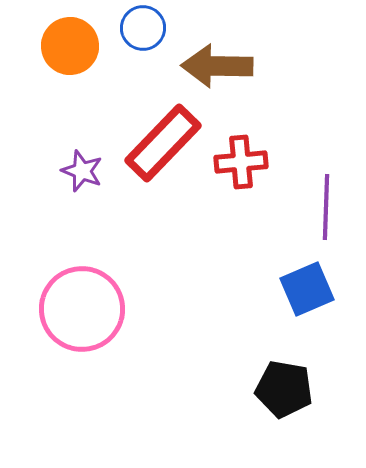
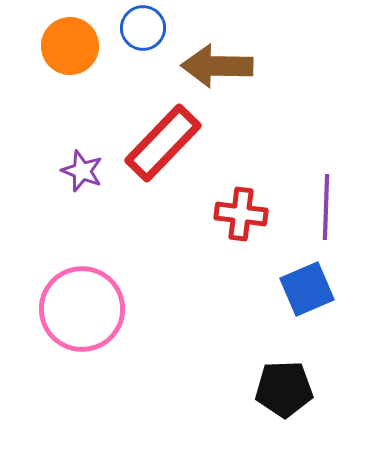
red cross: moved 52 px down; rotated 12 degrees clockwise
black pentagon: rotated 12 degrees counterclockwise
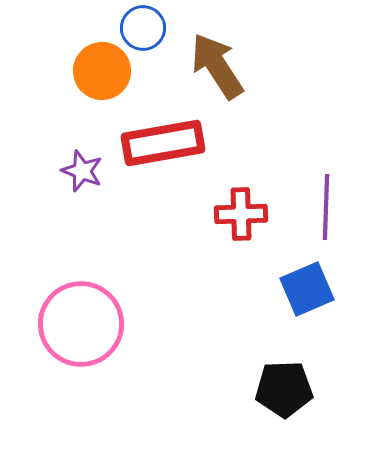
orange circle: moved 32 px right, 25 px down
brown arrow: rotated 56 degrees clockwise
red rectangle: rotated 36 degrees clockwise
red cross: rotated 9 degrees counterclockwise
pink circle: moved 1 px left, 15 px down
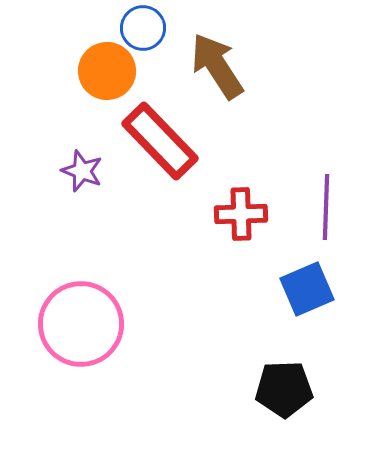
orange circle: moved 5 px right
red rectangle: moved 3 px left, 2 px up; rotated 56 degrees clockwise
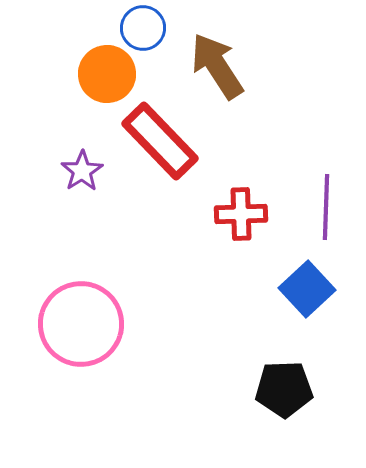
orange circle: moved 3 px down
purple star: rotated 18 degrees clockwise
blue square: rotated 20 degrees counterclockwise
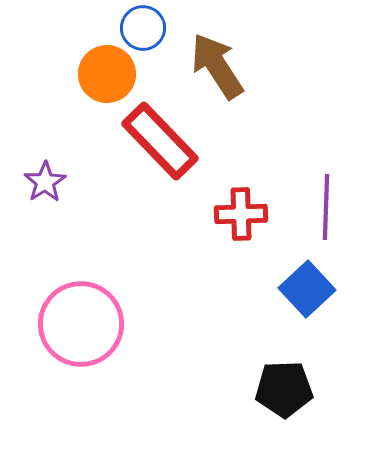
purple star: moved 37 px left, 11 px down
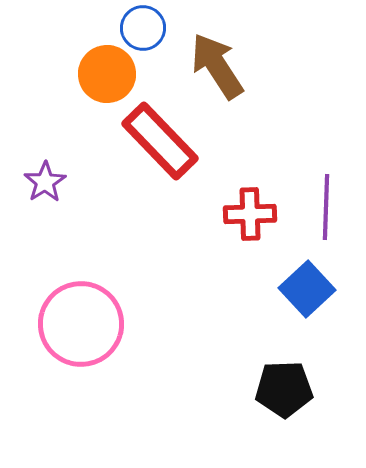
red cross: moved 9 px right
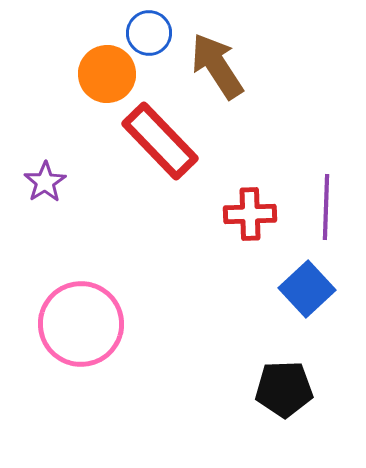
blue circle: moved 6 px right, 5 px down
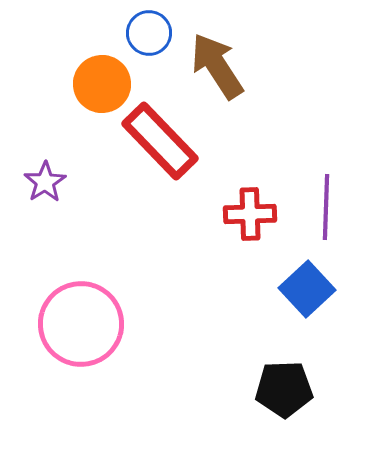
orange circle: moved 5 px left, 10 px down
